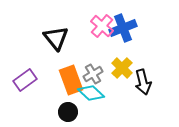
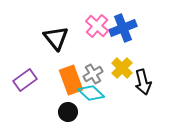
pink cross: moved 5 px left
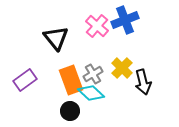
blue cross: moved 2 px right, 8 px up
black circle: moved 2 px right, 1 px up
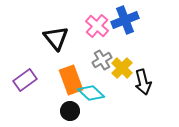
gray cross: moved 9 px right, 14 px up
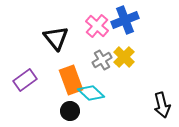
yellow cross: moved 2 px right, 11 px up
black arrow: moved 19 px right, 23 px down
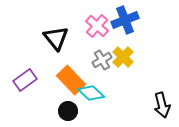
yellow cross: moved 1 px left
orange rectangle: rotated 24 degrees counterclockwise
black circle: moved 2 px left
